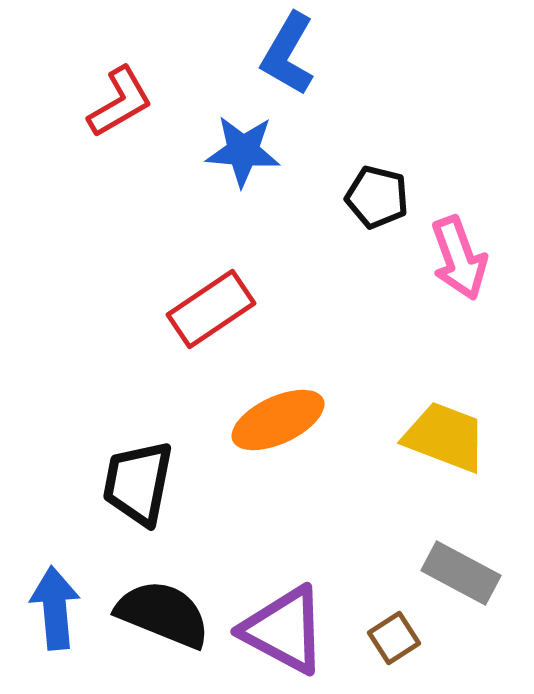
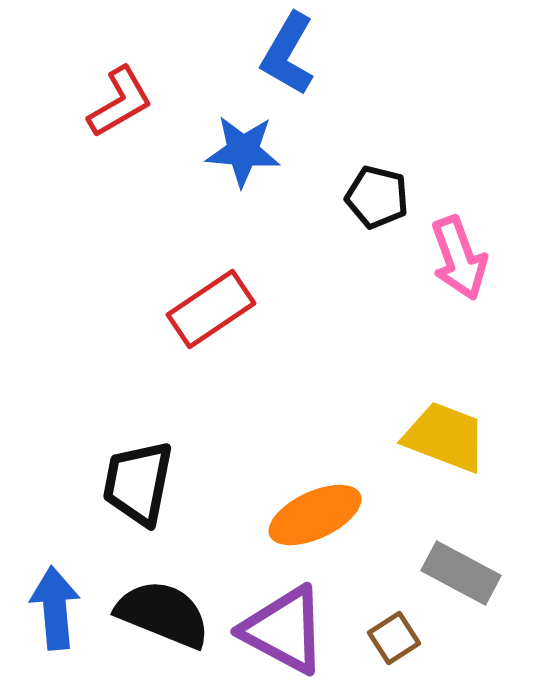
orange ellipse: moved 37 px right, 95 px down
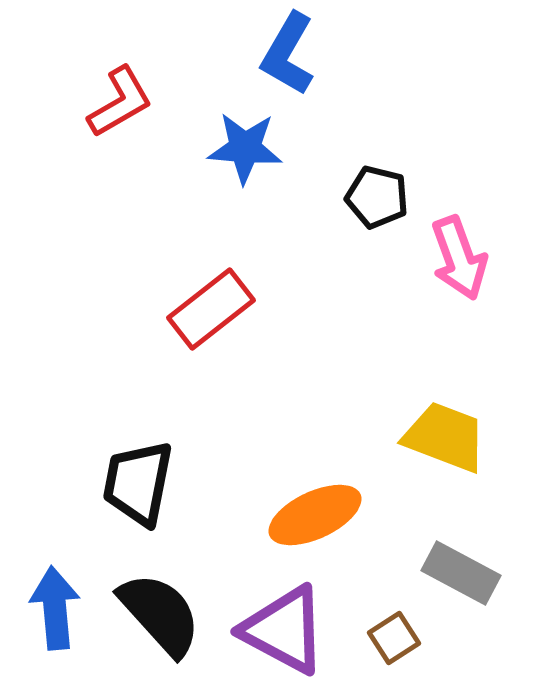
blue star: moved 2 px right, 3 px up
red rectangle: rotated 4 degrees counterclockwise
black semicircle: moved 3 px left; rotated 26 degrees clockwise
